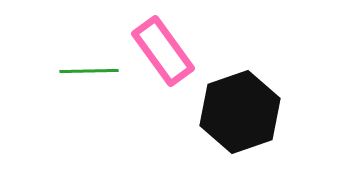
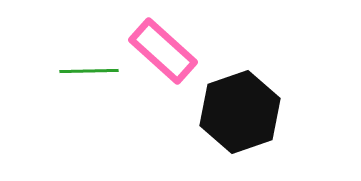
pink rectangle: rotated 12 degrees counterclockwise
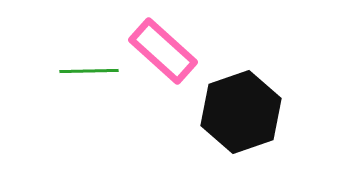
black hexagon: moved 1 px right
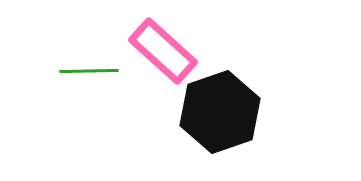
black hexagon: moved 21 px left
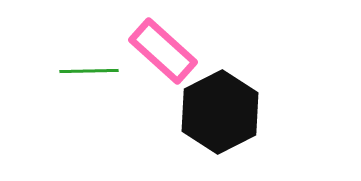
black hexagon: rotated 8 degrees counterclockwise
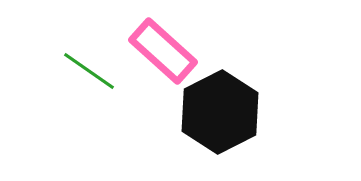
green line: rotated 36 degrees clockwise
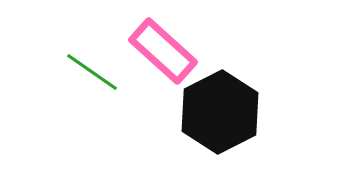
green line: moved 3 px right, 1 px down
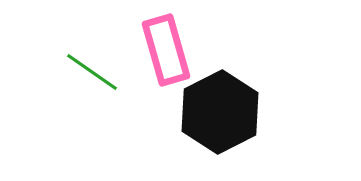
pink rectangle: moved 3 px right, 1 px up; rotated 32 degrees clockwise
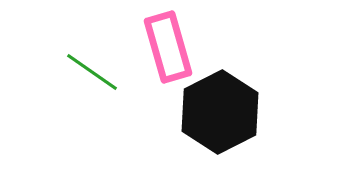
pink rectangle: moved 2 px right, 3 px up
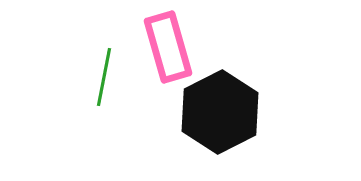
green line: moved 12 px right, 5 px down; rotated 66 degrees clockwise
